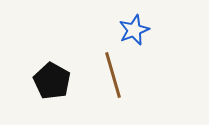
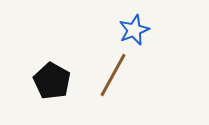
brown line: rotated 45 degrees clockwise
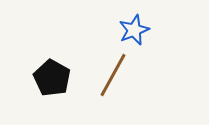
black pentagon: moved 3 px up
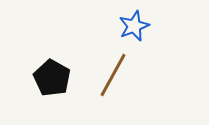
blue star: moved 4 px up
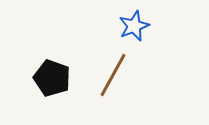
black pentagon: rotated 9 degrees counterclockwise
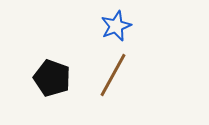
blue star: moved 18 px left
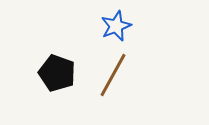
black pentagon: moved 5 px right, 5 px up
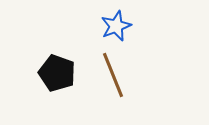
brown line: rotated 51 degrees counterclockwise
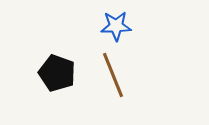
blue star: rotated 20 degrees clockwise
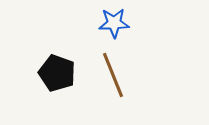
blue star: moved 2 px left, 3 px up
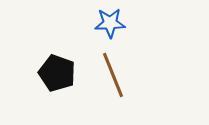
blue star: moved 4 px left
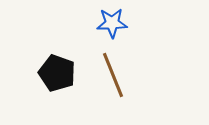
blue star: moved 2 px right
